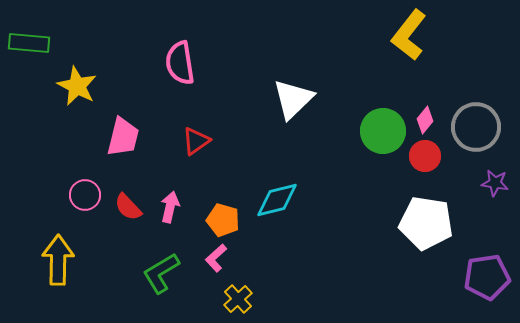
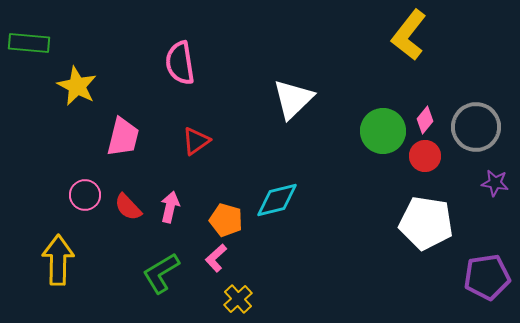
orange pentagon: moved 3 px right
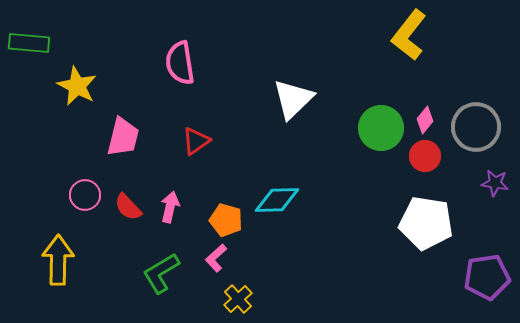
green circle: moved 2 px left, 3 px up
cyan diamond: rotated 12 degrees clockwise
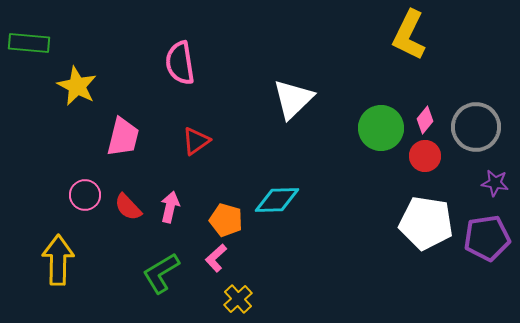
yellow L-shape: rotated 12 degrees counterclockwise
purple pentagon: moved 39 px up
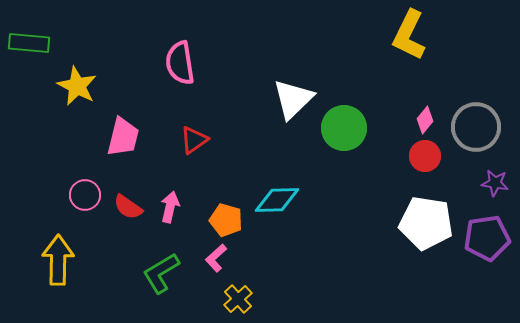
green circle: moved 37 px left
red triangle: moved 2 px left, 1 px up
red semicircle: rotated 12 degrees counterclockwise
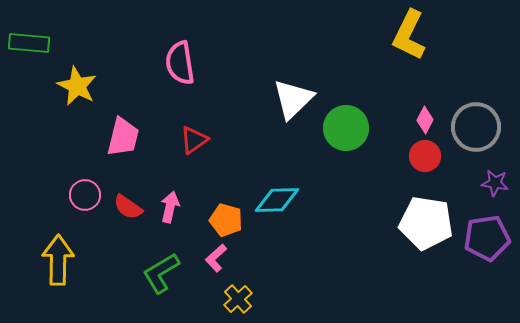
pink diamond: rotated 12 degrees counterclockwise
green circle: moved 2 px right
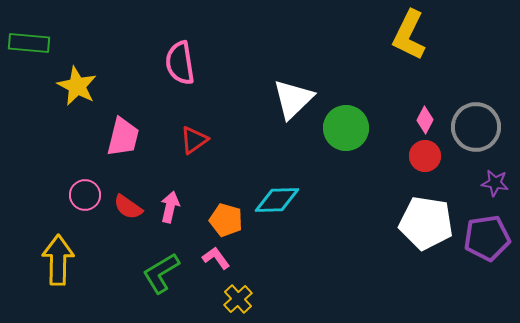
pink L-shape: rotated 96 degrees clockwise
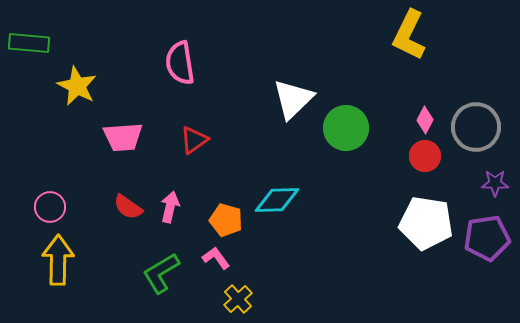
pink trapezoid: rotated 72 degrees clockwise
purple star: rotated 8 degrees counterclockwise
pink circle: moved 35 px left, 12 px down
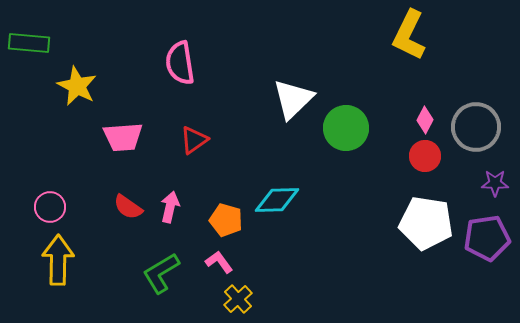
pink L-shape: moved 3 px right, 4 px down
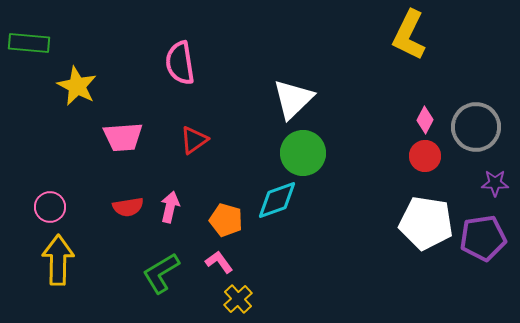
green circle: moved 43 px left, 25 px down
cyan diamond: rotated 18 degrees counterclockwise
red semicircle: rotated 44 degrees counterclockwise
purple pentagon: moved 4 px left
